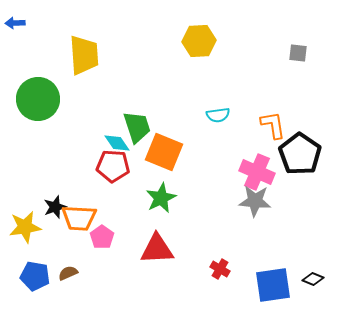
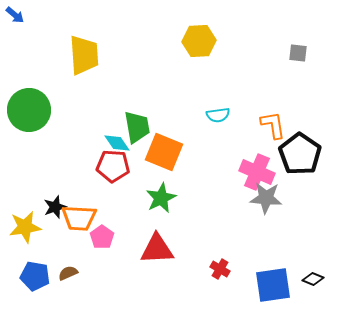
blue arrow: moved 8 px up; rotated 138 degrees counterclockwise
green circle: moved 9 px left, 11 px down
green trapezoid: rotated 8 degrees clockwise
gray star: moved 11 px right, 3 px up
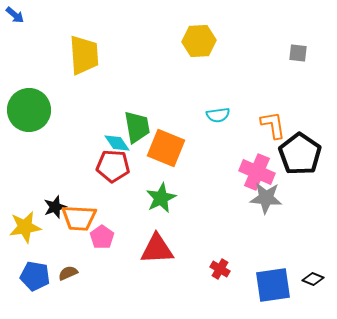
orange square: moved 2 px right, 4 px up
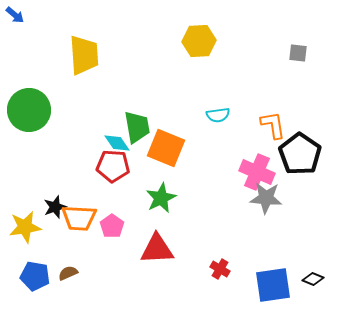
pink pentagon: moved 10 px right, 11 px up
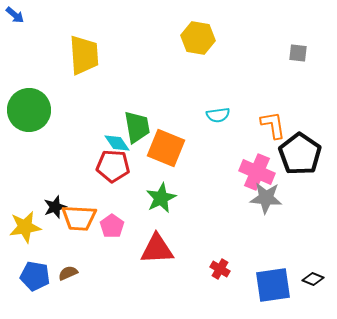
yellow hexagon: moved 1 px left, 3 px up; rotated 12 degrees clockwise
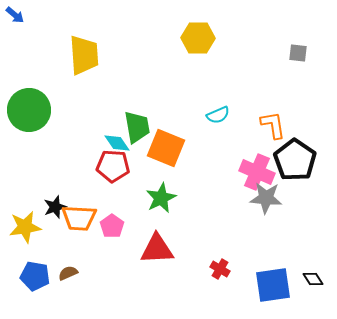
yellow hexagon: rotated 8 degrees counterclockwise
cyan semicircle: rotated 15 degrees counterclockwise
black pentagon: moved 5 px left, 6 px down
black diamond: rotated 35 degrees clockwise
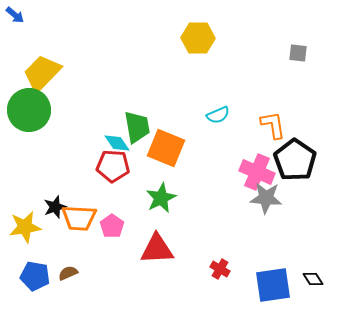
yellow trapezoid: moved 42 px left, 18 px down; rotated 132 degrees counterclockwise
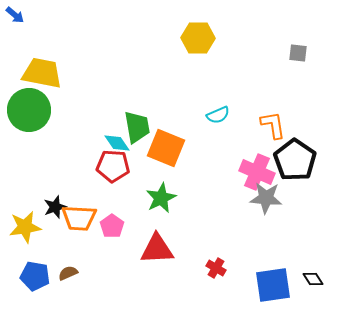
yellow trapezoid: rotated 57 degrees clockwise
red cross: moved 4 px left, 1 px up
